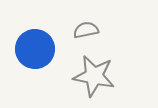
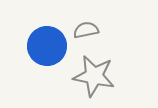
blue circle: moved 12 px right, 3 px up
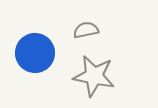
blue circle: moved 12 px left, 7 px down
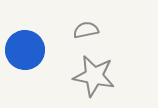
blue circle: moved 10 px left, 3 px up
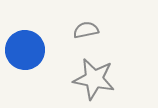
gray star: moved 3 px down
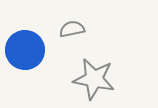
gray semicircle: moved 14 px left, 1 px up
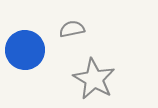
gray star: rotated 18 degrees clockwise
